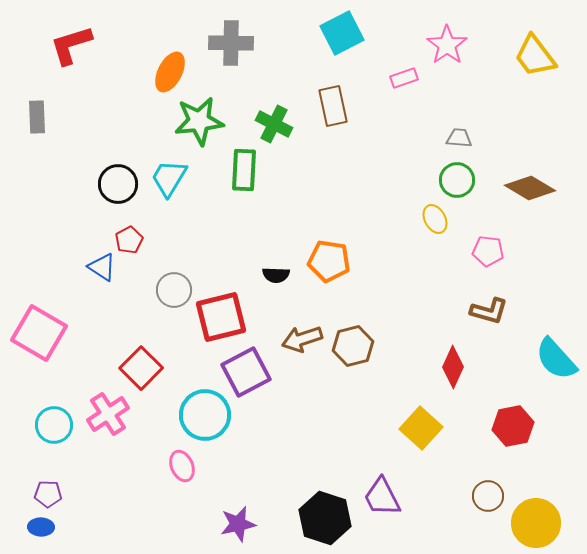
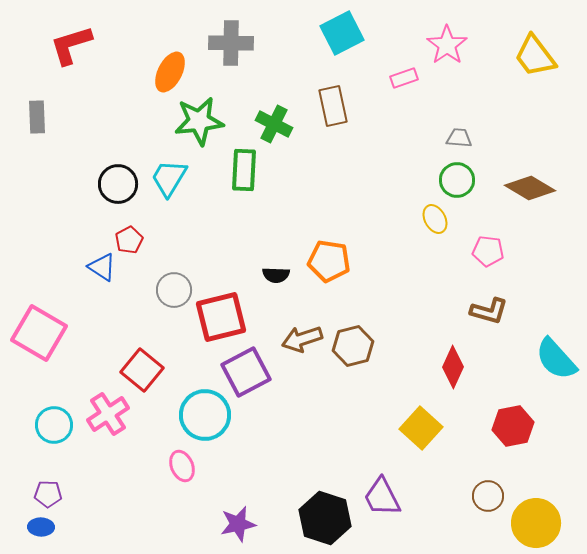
red square at (141, 368): moved 1 px right, 2 px down; rotated 6 degrees counterclockwise
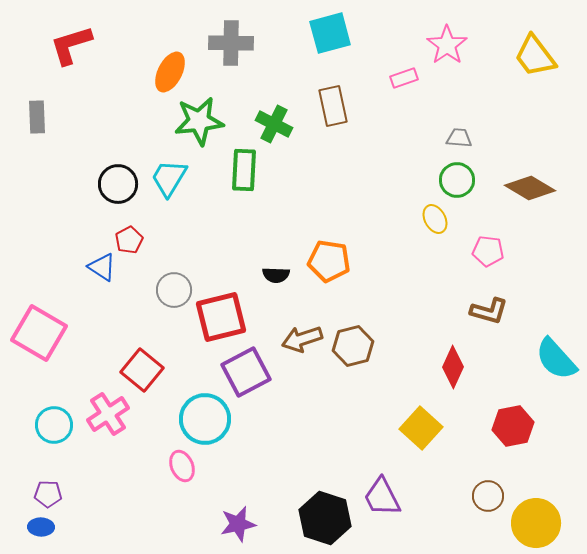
cyan square at (342, 33): moved 12 px left; rotated 12 degrees clockwise
cyan circle at (205, 415): moved 4 px down
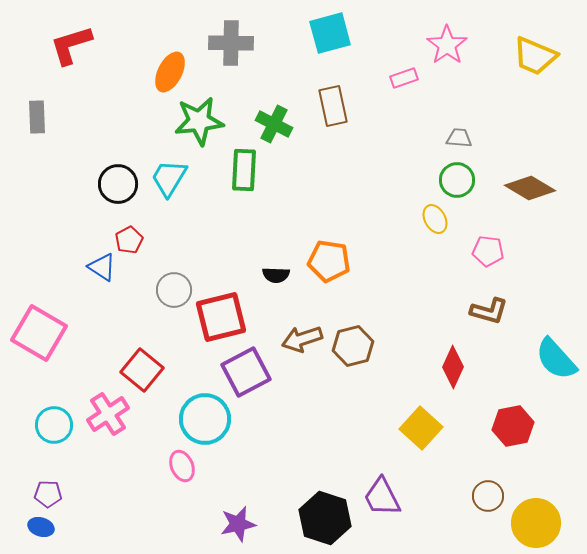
yellow trapezoid at (535, 56): rotated 30 degrees counterclockwise
blue ellipse at (41, 527): rotated 15 degrees clockwise
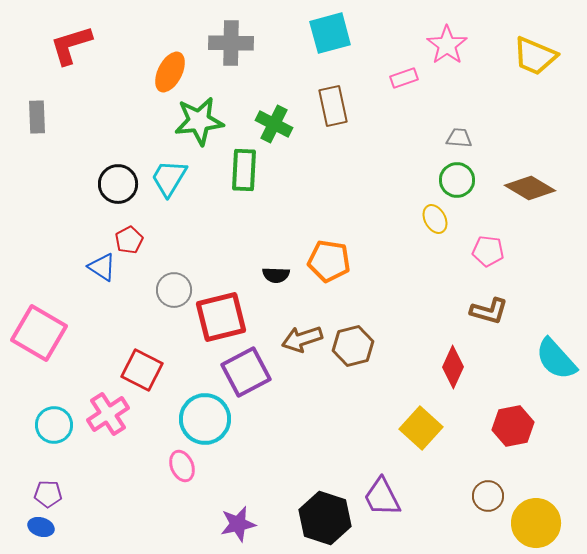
red square at (142, 370): rotated 12 degrees counterclockwise
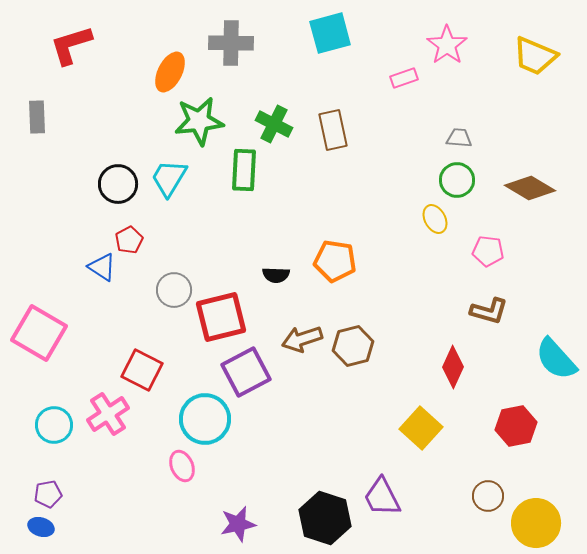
brown rectangle at (333, 106): moved 24 px down
orange pentagon at (329, 261): moved 6 px right
red hexagon at (513, 426): moved 3 px right
purple pentagon at (48, 494): rotated 12 degrees counterclockwise
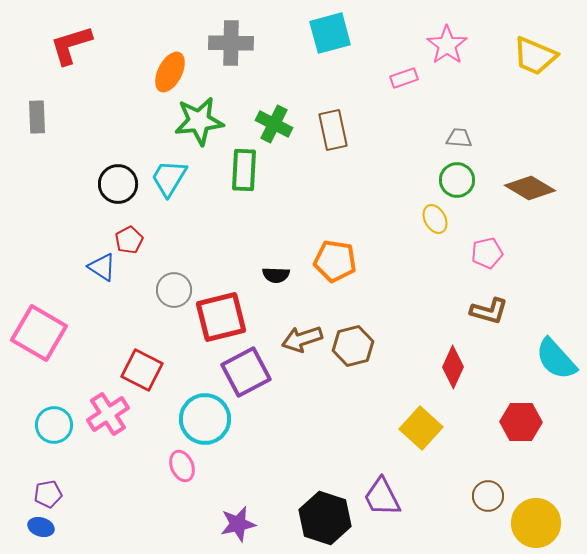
pink pentagon at (488, 251): moved 1 px left, 2 px down; rotated 20 degrees counterclockwise
red hexagon at (516, 426): moved 5 px right, 4 px up; rotated 12 degrees clockwise
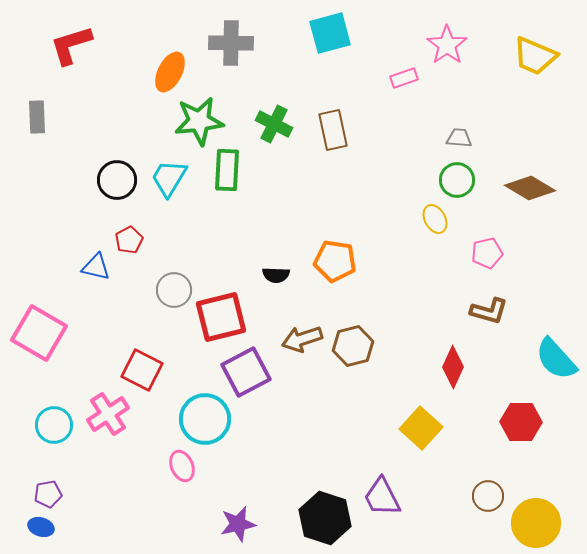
green rectangle at (244, 170): moved 17 px left
black circle at (118, 184): moved 1 px left, 4 px up
blue triangle at (102, 267): moved 6 px left; rotated 20 degrees counterclockwise
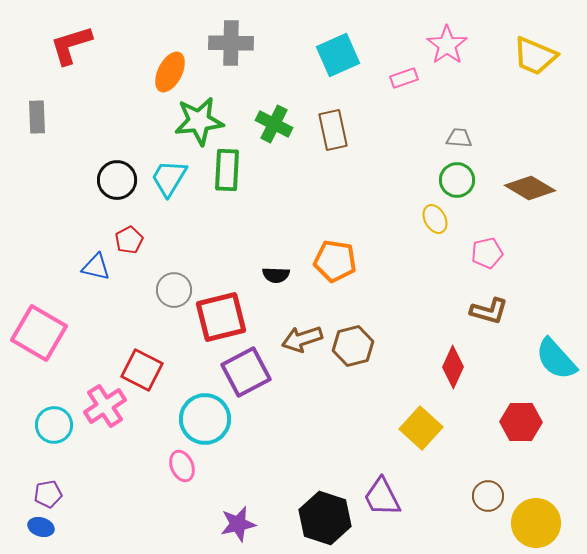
cyan square at (330, 33): moved 8 px right, 22 px down; rotated 9 degrees counterclockwise
pink cross at (108, 414): moved 3 px left, 8 px up
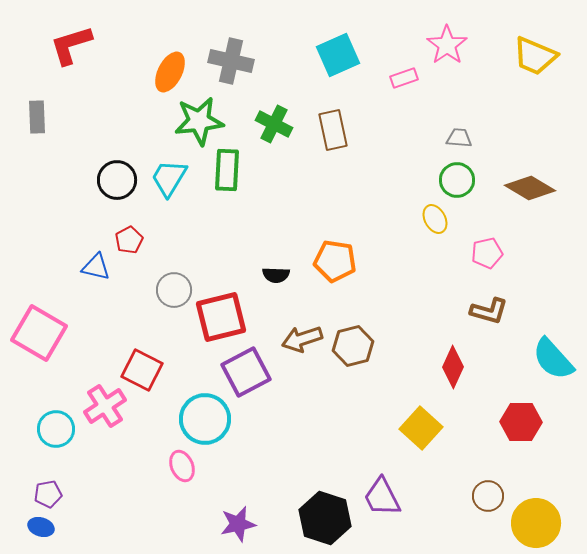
gray cross at (231, 43): moved 18 px down; rotated 12 degrees clockwise
cyan semicircle at (556, 359): moved 3 px left
cyan circle at (54, 425): moved 2 px right, 4 px down
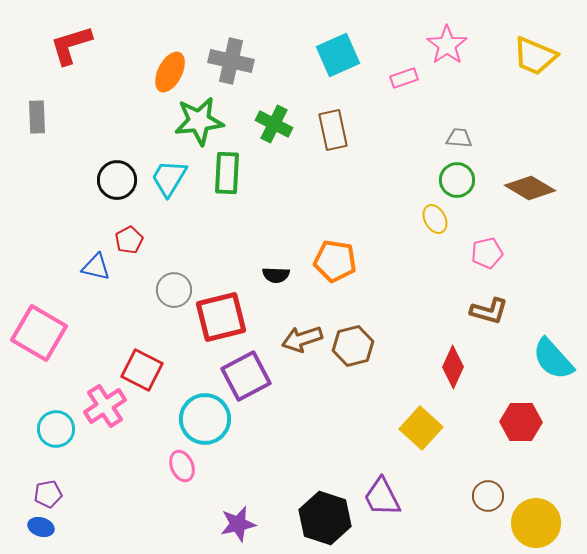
green rectangle at (227, 170): moved 3 px down
purple square at (246, 372): moved 4 px down
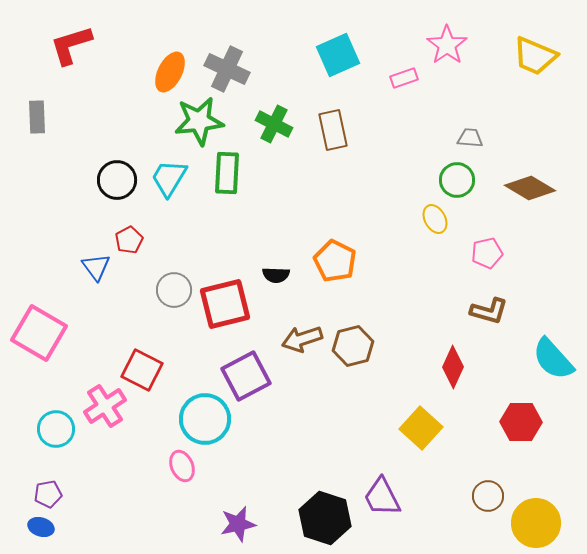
gray cross at (231, 61): moved 4 px left, 8 px down; rotated 12 degrees clockwise
gray trapezoid at (459, 138): moved 11 px right
orange pentagon at (335, 261): rotated 18 degrees clockwise
blue triangle at (96, 267): rotated 40 degrees clockwise
red square at (221, 317): moved 4 px right, 13 px up
